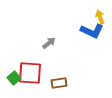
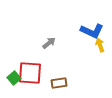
yellow arrow: moved 28 px down
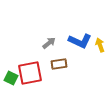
blue L-shape: moved 12 px left, 10 px down
red square: rotated 15 degrees counterclockwise
green square: moved 3 px left; rotated 24 degrees counterclockwise
brown rectangle: moved 19 px up
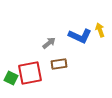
blue L-shape: moved 5 px up
yellow arrow: moved 15 px up
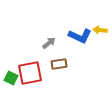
yellow arrow: rotated 64 degrees counterclockwise
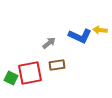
brown rectangle: moved 2 px left, 1 px down
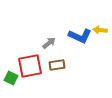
red square: moved 7 px up
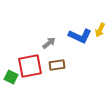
yellow arrow: rotated 72 degrees counterclockwise
green square: moved 1 px up
